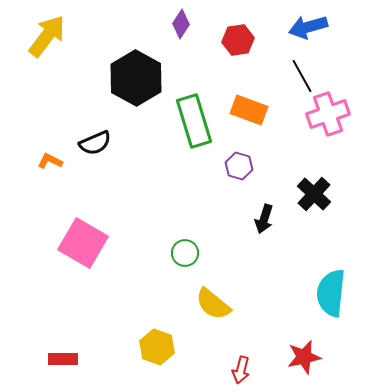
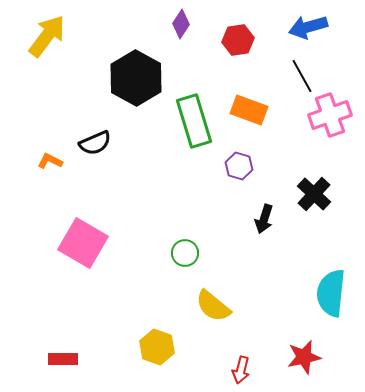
pink cross: moved 2 px right, 1 px down
yellow semicircle: moved 2 px down
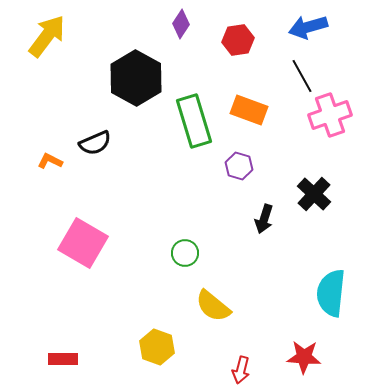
red star: rotated 16 degrees clockwise
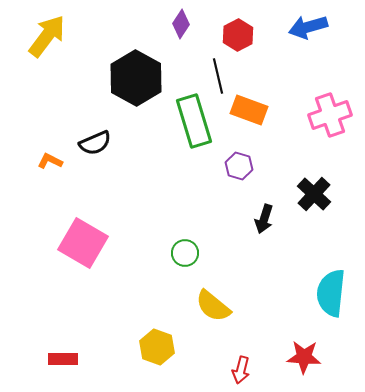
red hexagon: moved 5 px up; rotated 20 degrees counterclockwise
black line: moved 84 px left; rotated 16 degrees clockwise
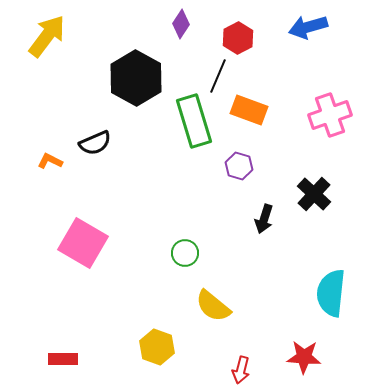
red hexagon: moved 3 px down
black line: rotated 36 degrees clockwise
